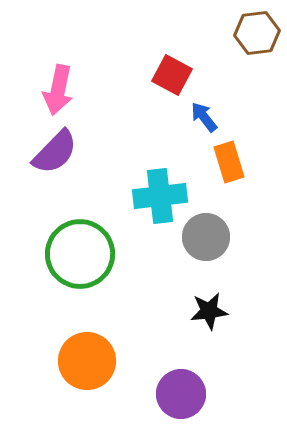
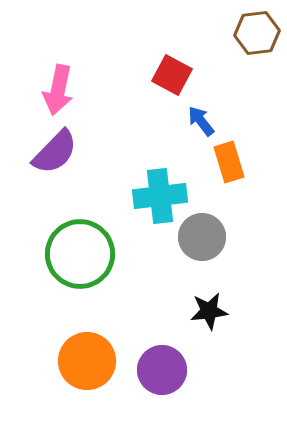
blue arrow: moved 3 px left, 4 px down
gray circle: moved 4 px left
purple circle: moved 19 px left, 24 px up
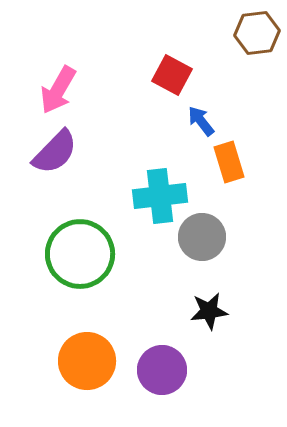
pink arrow: rotated 18 degrees clockwise
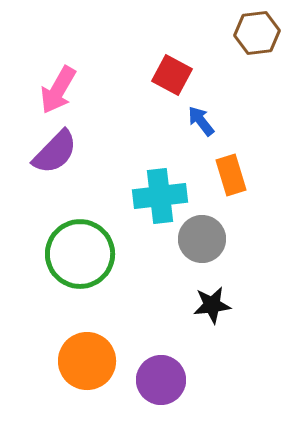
orange rectangle: moved 2 px right, 13 px down
gray circle: moved 2 px down
black star: moved 3 px right, 6 px up
purple circle: moved 1 px left, 10 px down
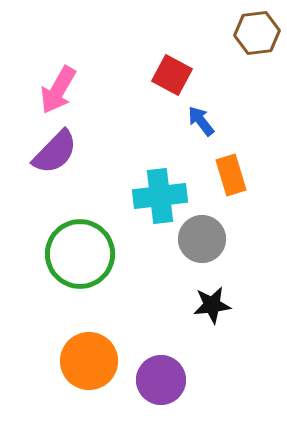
orange circle: moved 2 px right
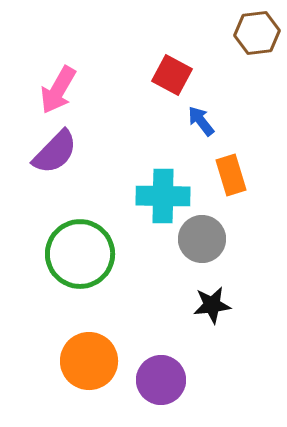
cyan cross: moved 3 px right; rotated 8 degrees clockwise
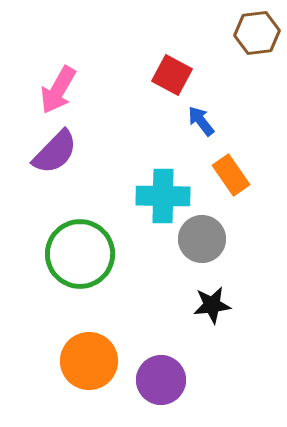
orange rectangle: rotated 18 degrees counterclockwise
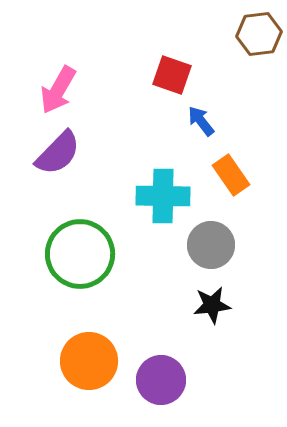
brown hexagon: moved 2 px right, 1 px down
red square: rotated 9 degrees counterclockwise
purple semicircle: moved 3 px right, 1 px down
gray circle: moved 9 px right, 6 px down
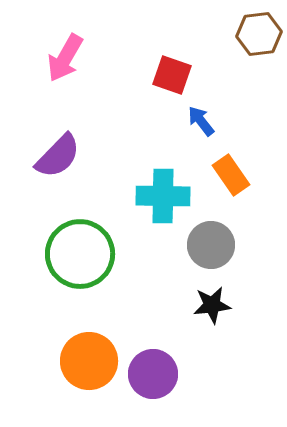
pink arrow: moved 7 px right, 32 px up
purple semicircle: moved 3 px down
purple circle: moved 8 px left, 6 px up
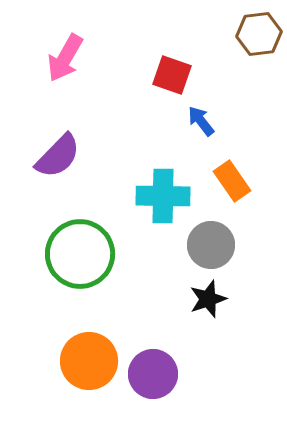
orange rectangle: moved 1 px right, 6 px down
black star: moved 4 px left, 6 px up; rotated 12 degrees counterclockwise
